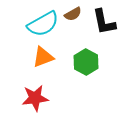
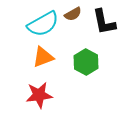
red star: moved 4 px right, 3 px up
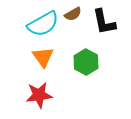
orange triangle: rotated 45 degrees counterclockwise
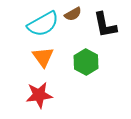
black L-shape: moved 1 px right, 3 px down
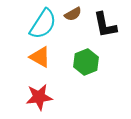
cyan semicircle: rotated 28 degrees counterclockwise
orange triangle: moved 3 px left; rotated 25 degrees counterclockwise
green hexagon: rotated 10 degrees clockwise
red star: moved 2 px down
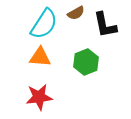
brown semicircle: moved 3 px right, 1 px up
cyan semicircle: moved 1 px right
orange triangle: rotated 25 degrees counterclockwise
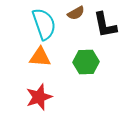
cyan semicircle: rotated 52 degrees counterclockwise
green hexagon: rotated 20 degrees clockwise
red star: rotated 12 degrees counterclockwise
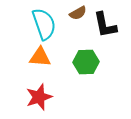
brown semicircle: moved 2 px right
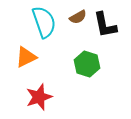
brown semicircle: moved 4 px down
cyan semicircle: moved 2 px up
orange triangle: moved 14 px left; rotated 30 degrees counterclockwise
green hexagon: moved 1 px right, 2 px down; rotated 20 degrees clockwise
